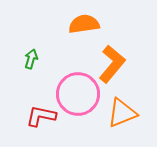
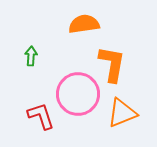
green arrow: moved 3 px up; rotated 12 degrees counterclockwise
orange L-shape: rotated 30 degrees counterclockwise
red L-shape: rotated 60 degrees clockwise
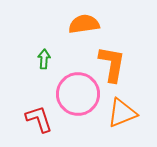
green arrow: moved 13 px right, 3 px down
red L-shape: moved 2 px left, 3 px down
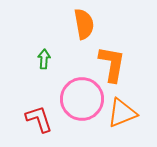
orange semicircle: rotated 88 degrees clockwise
pink circle: moved 4 px right, 5 px down
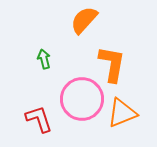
orange semicircle: moved 4 px up; rotated 128 degrees counterclockwise
green arrow: rotated 18 degrees counterclockwise
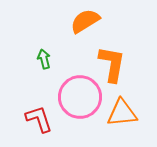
orange semicircle: moved 1 px right, 1 px down; rotated 16 degrees clockwise
pink circle: moved 2 px left, 2 px up
orange triangle: rotated 16 degrees clockwise
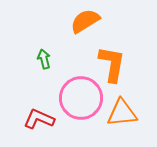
pink circle: moved 1 px right, 1 px down
red L-shape: rotated 48 degrees counterclockwise
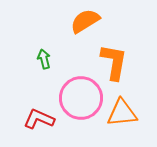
orange L-shape: moved 2 px right, 2 px up
